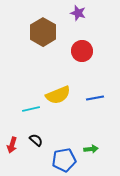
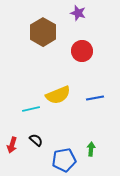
green arrow: rotated 80 degrees counterclockwise
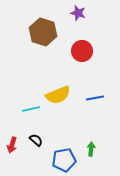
brown hexagon: rotated 12 degrees counterclockwise
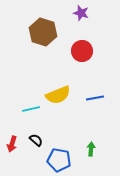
purple star: moved 3 px right
red arrow: moved 1 px up
blue pentagon: moved 5 px left; rotated 20 degrees clockwise
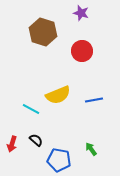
blue line: moved 1 px left, 2 px down
cyan line: rotated 42 degrees clockwise
green arrow: rotated 40 degrees counterclockwise
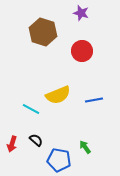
green arrow: moved 6 px left, 2 px up
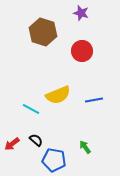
red arrow: rotated 35 degrees clockwise
blue pentagon: moved 5 px left
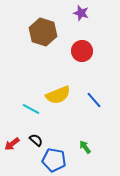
blue line: rotated 60 degrees clockwise
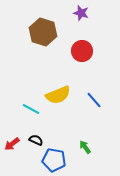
black semicircle: rotated 16 degrees counterclockwise
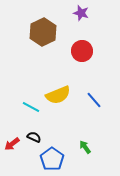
brown hexagon: rotated 16 degrees clockwise
cyan line: moved 2 px up
black semicircle: moved 2 px left, 3 px up
blue pentagon: moved 2 px left, 1 px up; rotated 25 degrees clockwise
